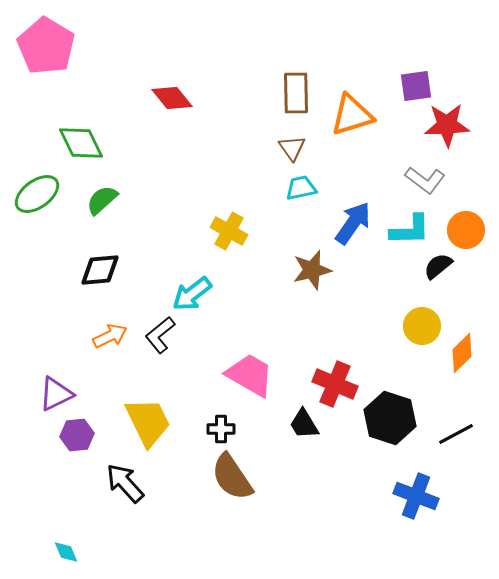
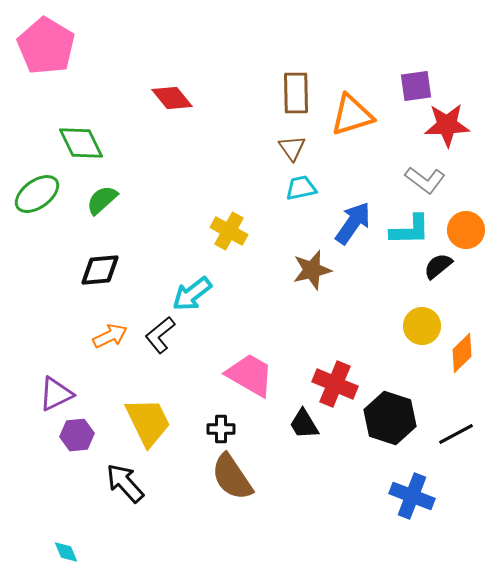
blue cross: moved 4 px left
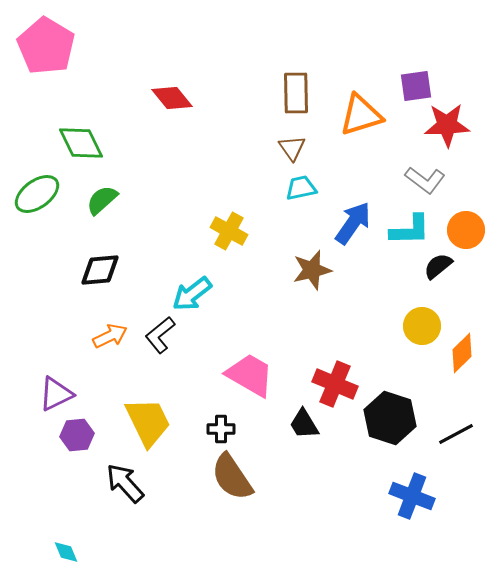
orange triangle: moved 9 px right
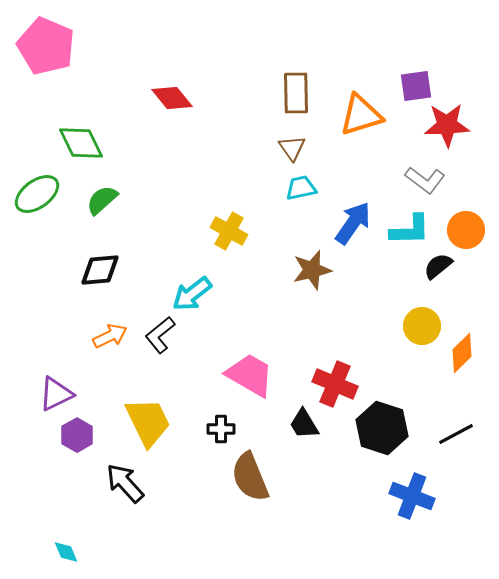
pink pentagon: rotated 8 degrees counterclockwise
black hexagon: moved 8 px left, 10 px down
purple hexagon: rotated 24 degrees counterclockwise
brown semicircle: moved 18 px right; rotated 12 degrees clockwise
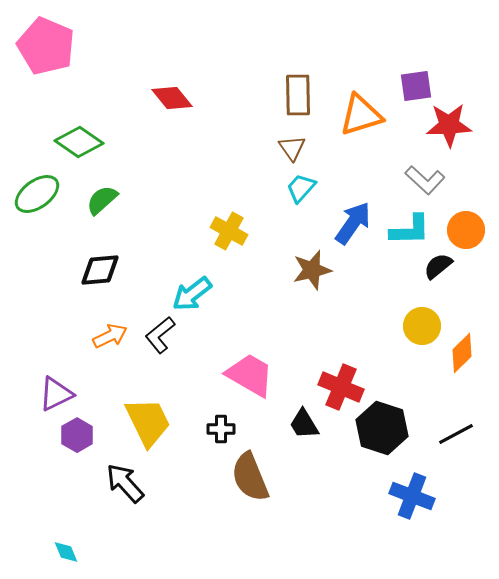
brown rectangle: moved 2 px right, 2 px down
red star: moved 2 px right
green diamond: moved 2 px left, 1 px up; rotated 30 degrees counterclockwise
gray L-shape: rotated 6 degrees clockwise
cyan trapezoid: rotated 36 degrees counterclockwise
red cross: moved 6 px right, 3 px down
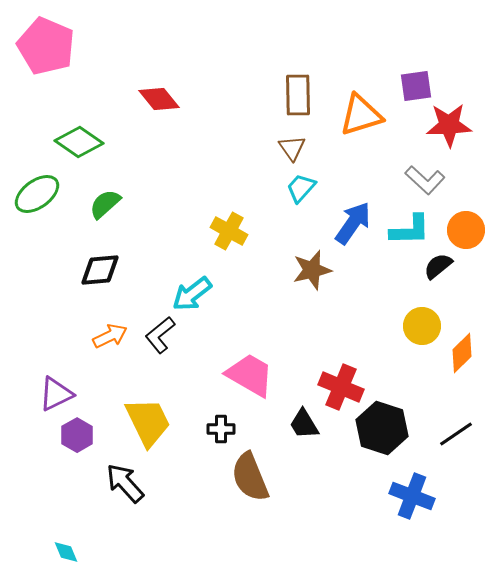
red diamond: moved 13 px left, 1 px down
green semicircle: moved 3 px right, 4 px down
black line: rotated 6 degrees counterclockwise
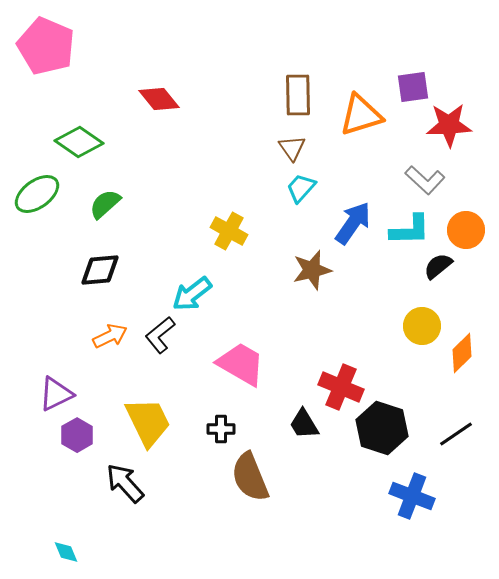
purple square: moved 3 px left, 1 px down
pink trapezoid: moved 9 px left, 11 px up
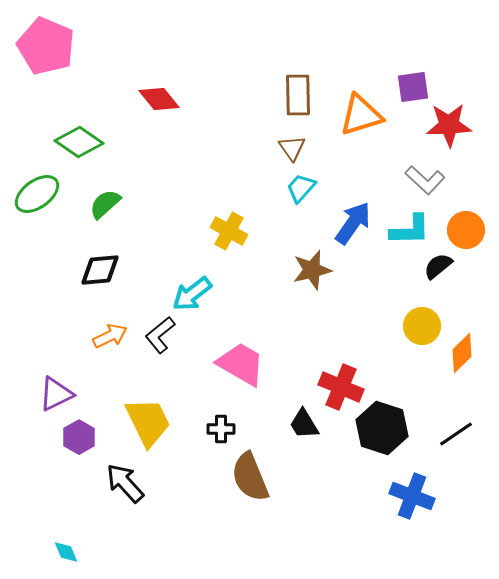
purple hexagon: moved 2 px right, 2 px down
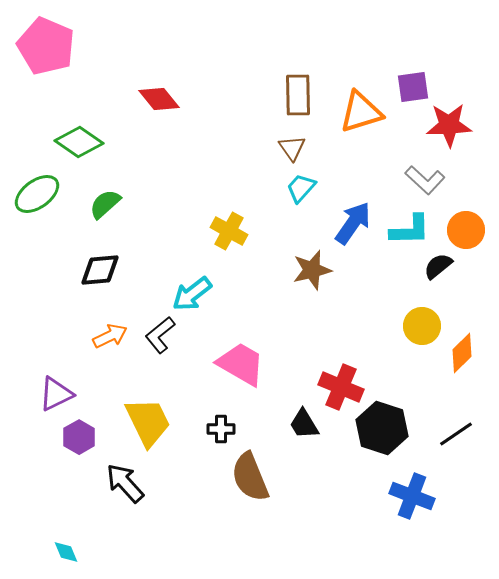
orange triangle: moved 3 px up
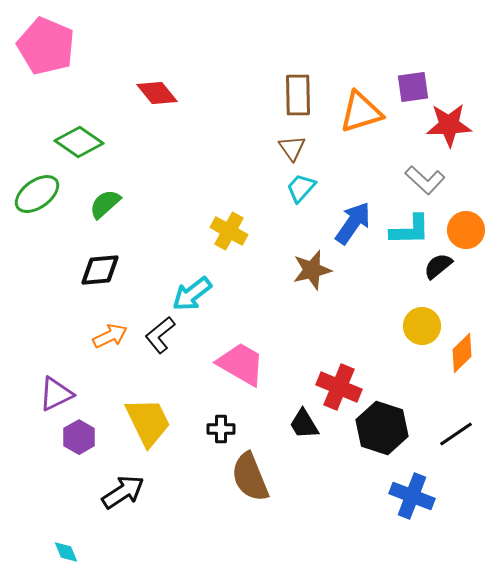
red diamond: moved 2 px left, 6 px up
red cross: moved 2 px left
black arrow: moved 2 px left, 9 px down; rotated 99 degrees clockwise
